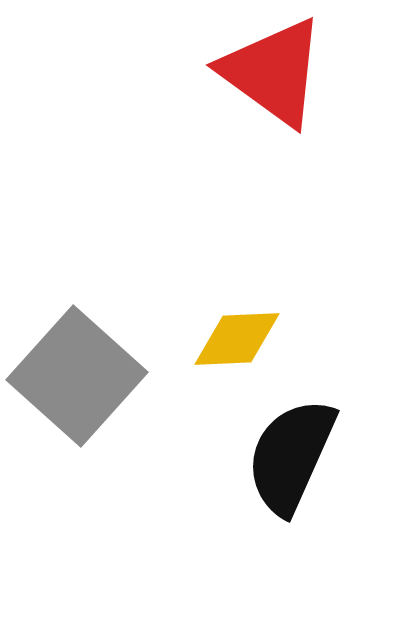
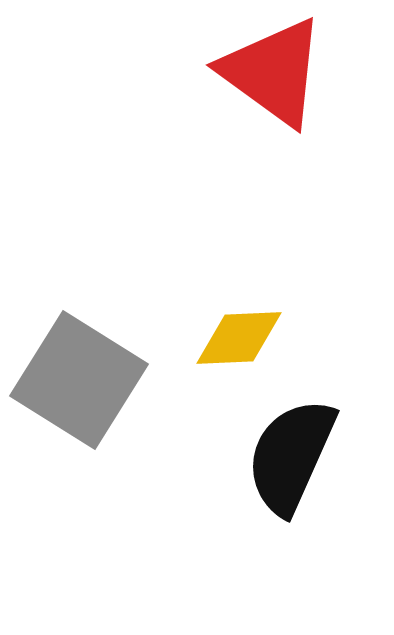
yellow diamond: moved 2 px right, 1 px up
gray square: moved 2 px right, 4 px down; rotated 10 degrees counterclockwise
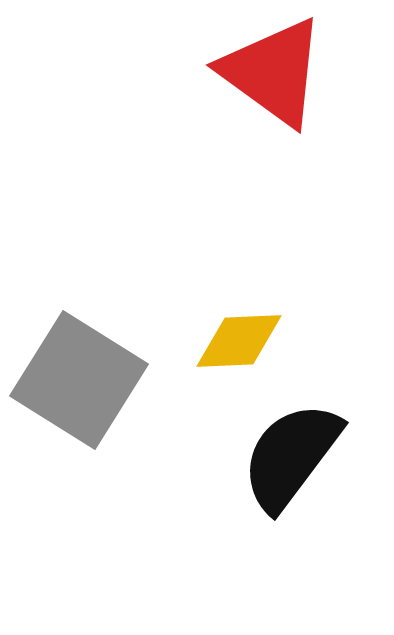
yellow diamond: moved 3 px down
black semicircle: rotated 13 degrees clockwise
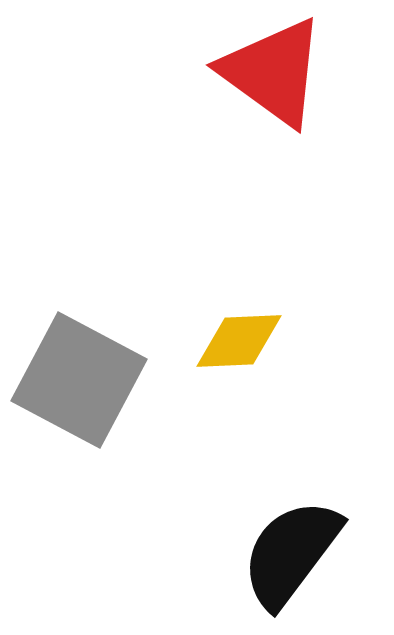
gray square: rotated 4 degrees counterclockwise
black semicircle: moved 97 px down
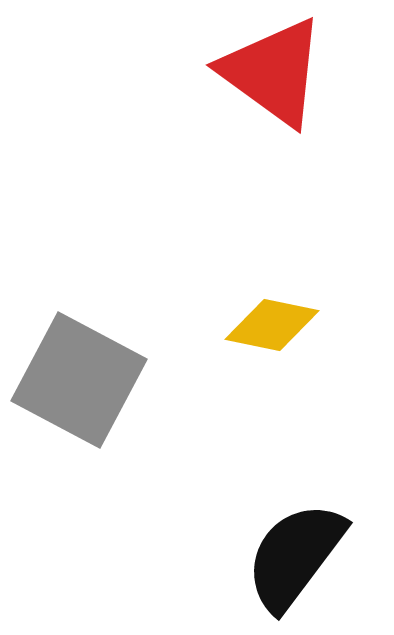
yellow diamond: moved 33 px right, 16 px up; rotated 14 degrees clockwise
black semicircle: moved 4 px right, 3 px down
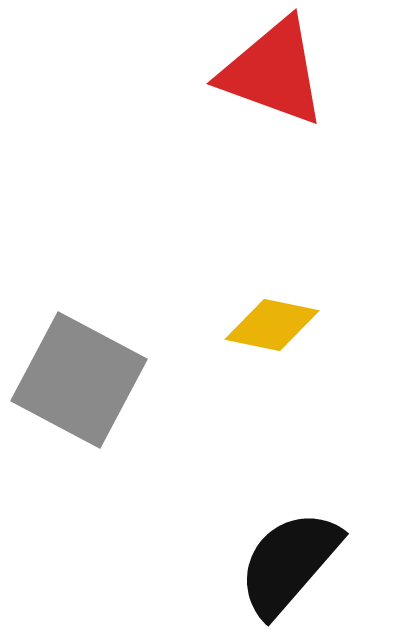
red triangle: rotated 16 degrees counterclockwise
black semicircle: moved 6 px left, 7 px down; rotated 4 degrees clockwise
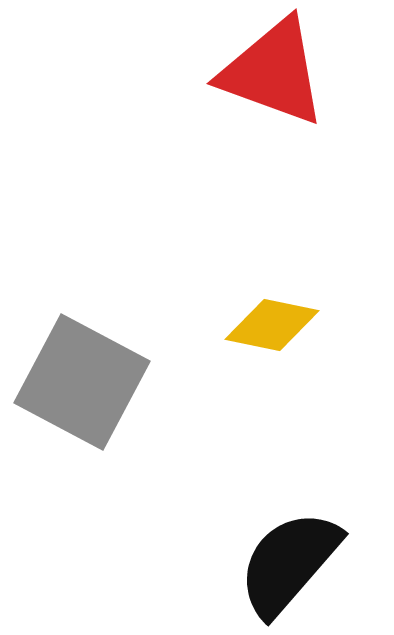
gray square: moved 3 px right, 2 px down
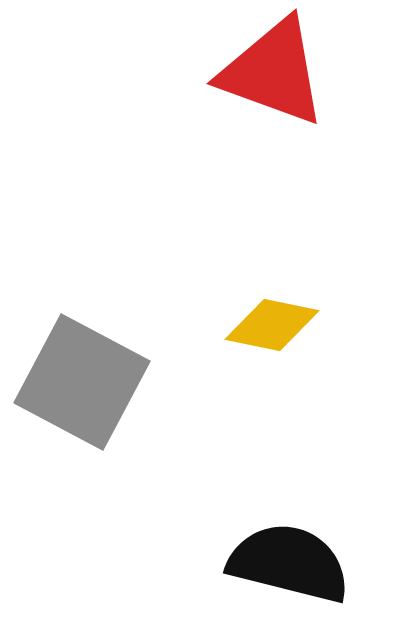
black semicircle: rotated 63 degrees clockwise
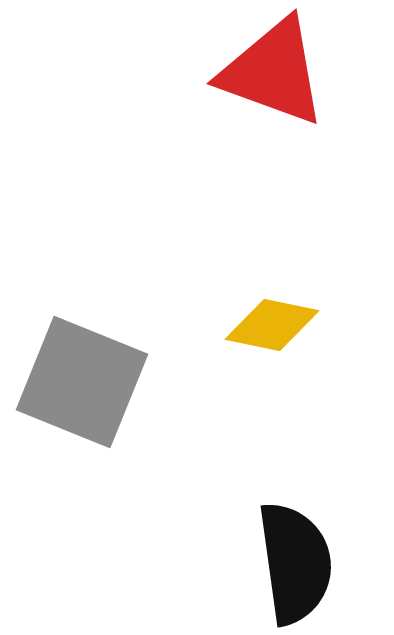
gray square: rotated 6 degrees counterclockwise
black semicircle: moved 6 px right; rotated 68 degrees clockwise
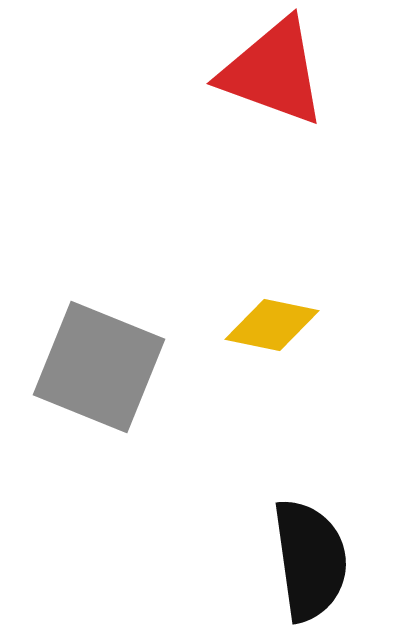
gray square: moved 17 px right, 15 px up
black semicircle: moved 15 px right, 3 px up
